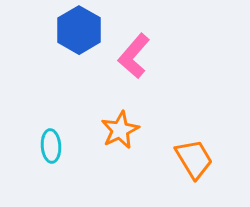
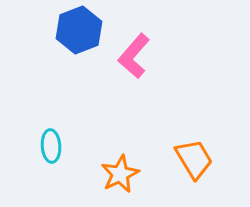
blue hexagon: rotated 9 degrees clockwise
orange star: moved 44 px down
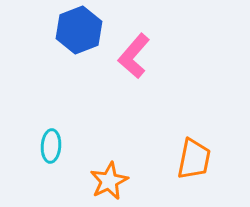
cyan ellipse: rotated 8 degrees clockwise
orange trapezoid: rotated 42 degrees clockwise
orange star: moved 11 px left, 7 px down
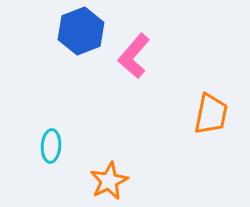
blue hexagon: moved 2 px right, 1 px down
orange trapezoid: moved 17 px right, 45 px up
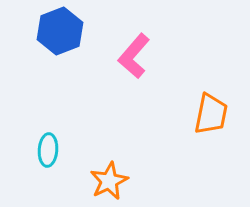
blue hexagon: moved 21 px left
cyan ellipse: moved 3 px left, 4 px down
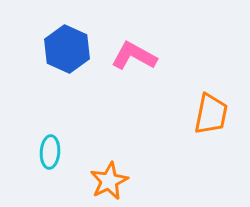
blue hexagon: moved 7 px right, 18 px down; rotated 15 degrees counterclockwise
pink L-shape: rotated 78 degrees clockwise
cyan ellipse: moved 2 px right, 2 px down
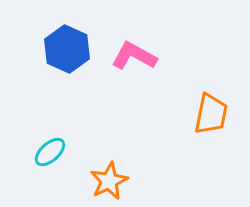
cyan ellipse: rotated 44 degrees clockwise
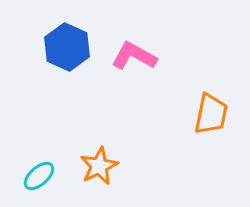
blue hexagon: moved 2 px up
cyan ellipse: moved 11 px left, 24 px down
orange star: moved 10 px left, 15 px up
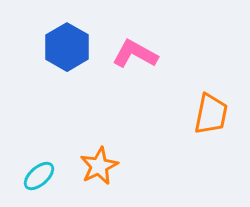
blue hexagon: rotated 6 degrees clockwise
pink L-shape: moved 1 px right, 2 px up
